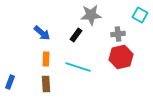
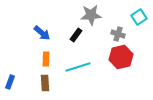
cyan square: moved 1 px left, 2 px down; rotated 28 degrees clockwise
gray cross: rotated 24 degrees clockwise
cyan line: rotated 35 degrees counterclockwise
brown rectangle: moved 1 px left, 1 px up
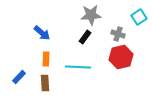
black rectangle: moved 9 px right, 2 px down
cyan line: rotated 20 degrees clockwise
blue rectangle: moved 9 px right, 5 px up; rotated 24 degrees clockwise
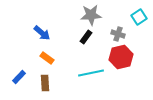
black rectangle: moved 1 px right
orange rectangle: moved 1 px right, 1 px up; rotated 56 degrees counterclockwise
cyan line: moved 13 px right, 6 px down; rotated 15 degrees counterclockwise
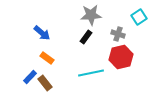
blue rectangle: moved 11 px right
brown rectangle: rotated 35 degrees counterclockwise
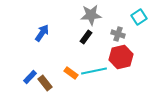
blue arrow: rotated 96 degrees counterclockwise
orange rectangle: moved 24 px right, 15 px down
cyan line: moved 3 px right, 2 px up
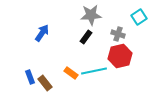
red hexagon: moved 1 px left, 1 px up
blue rectangle: rotated 64 degrees counterclockwise
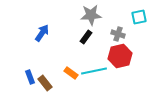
cyan square: rotated 21 degrees clockwise
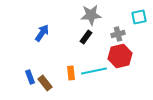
gray cross: rotated 32 degrees counterclockwise
orange rectangle: rotated 48 degrees clockwise
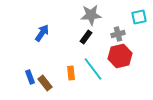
cyan line: moved 1 px left, 2 px up; rotated 65 degrees clockwise
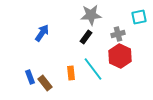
red hexagon: rotated 20 degrees counterclockwise
